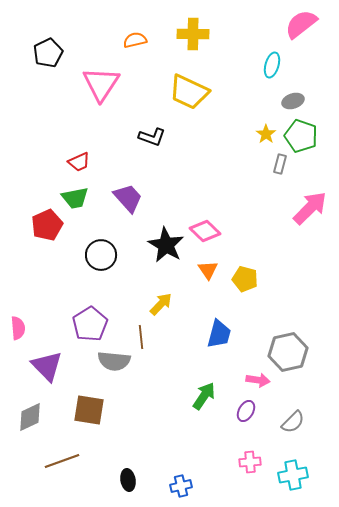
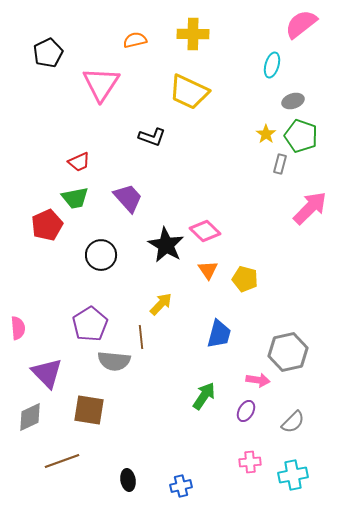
purple triangle at (47, 366): moved 7 px down
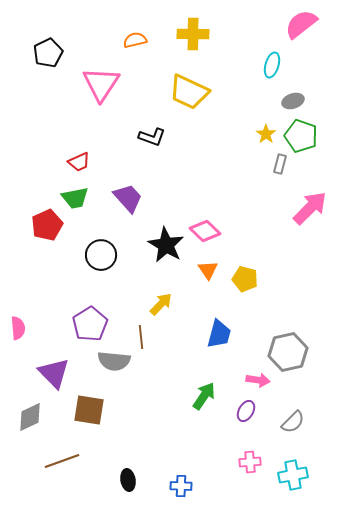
purple triangle at (47, 373): moved 7 px right
blue cross at (181, 486): rotated 15 degrees clockwise
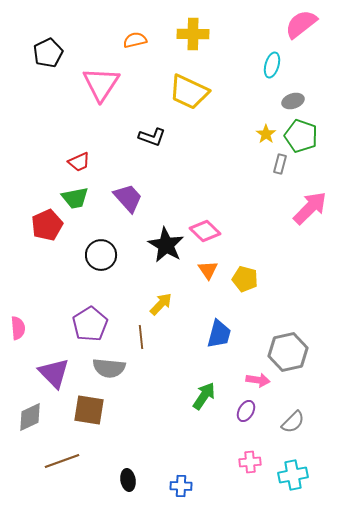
gray semicircle at (114, 361): moved 5 px left, 7 px down
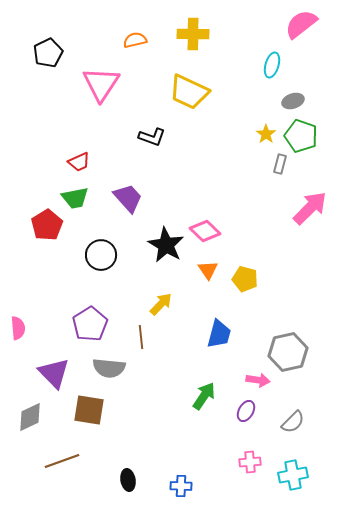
red pentagon at (47, 225): rotated 8 degrees counterclockwise
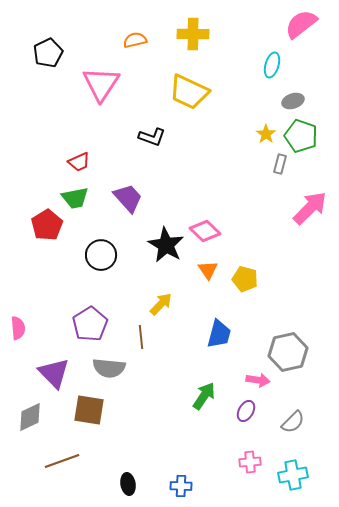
black ellipse at (128, 480): moved 4 px down
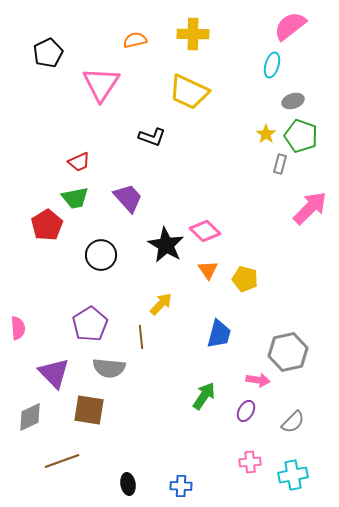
pink semicircle at (301, 24): moved 11 px left, 2 px down
